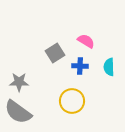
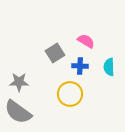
yellow circle: moved 2 px left, 7 px up
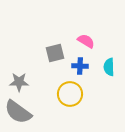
gray square: rotated 18 degrees clockwise
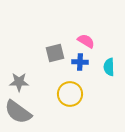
blue cross: moved 4 px up
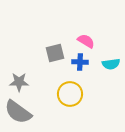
cyan semicircle: moved 2 px right, 3 px up; rotated 96 degrees counterclockwise
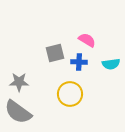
pink semicircle: moved 1 px right, 1 px up
blue cross: moved 1 px left
